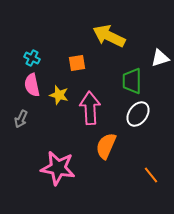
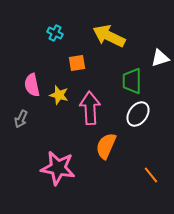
cyan cross: moved 23 px right, 25 px up
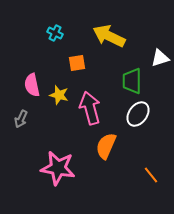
pink arrow: rotated 12 degrees counterclockwise
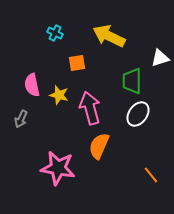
orange semicircle: moved 7 px left
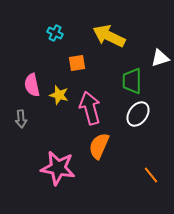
gray arrow: rotated 30 degrees counterclockwise
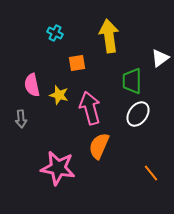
yellow arrow: rotated 56 degrees clockwise
white triangle: rotated 18 degrees counterclockwise
orange line: moved 2 px up
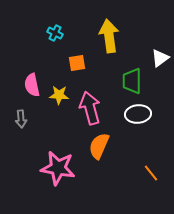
yellow star: rotated 12 degrees counterclockwise
white ellipse: rotated 50 degrees clockwise
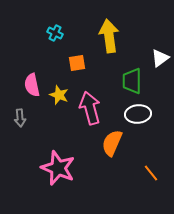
yellow star: rotated 18 degrees clockwise
gray arrow: moved 1 px left, 1 px up
orange semicircle: moved 13 px right, 3 px up
pink star: rotated 12 degrees clockwise
